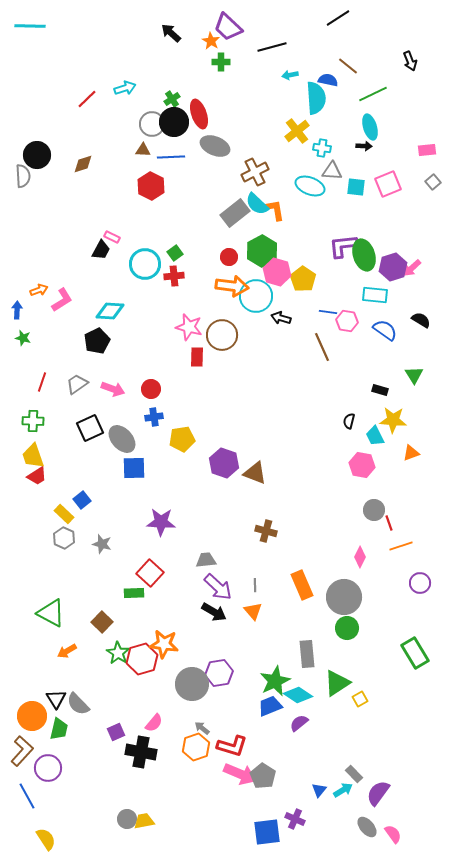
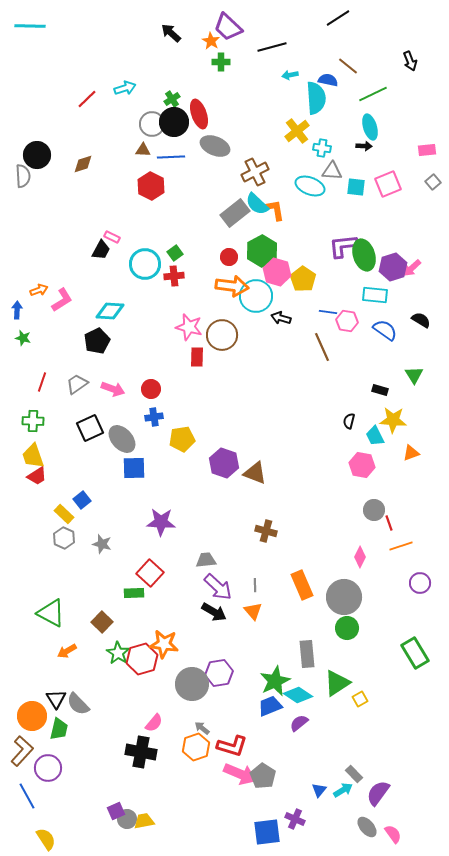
purple square at (116, 732): moved 79 px down
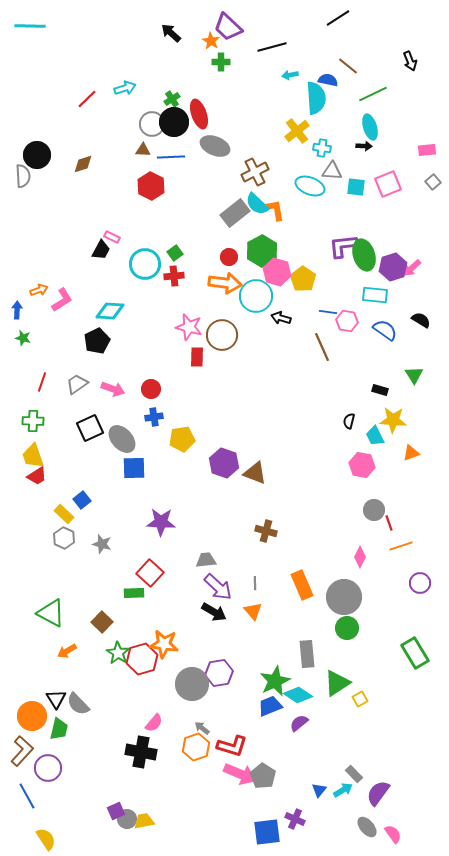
orange arrow at (232, 286): moved 7 px left, 3 px up
gray line at (255, 585): moved 2 px up
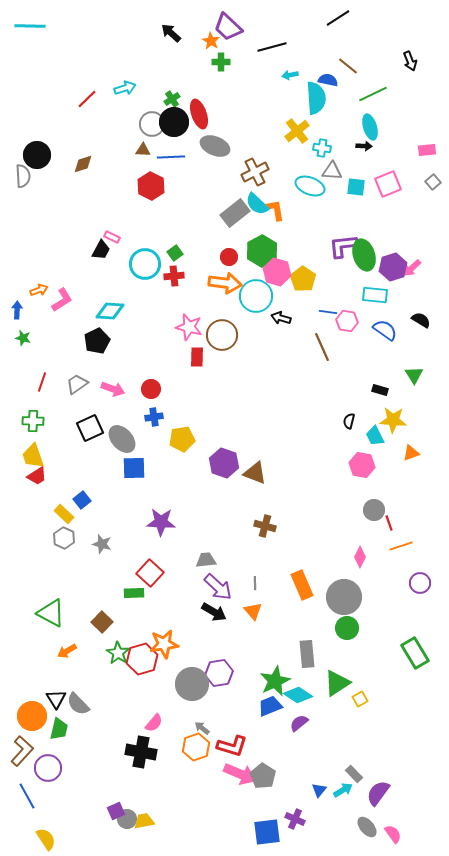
brown cross at (266, 531): moved 1 px left, 5 px up
orange star at (164, 644): rotated 16 degrees counterclockwise
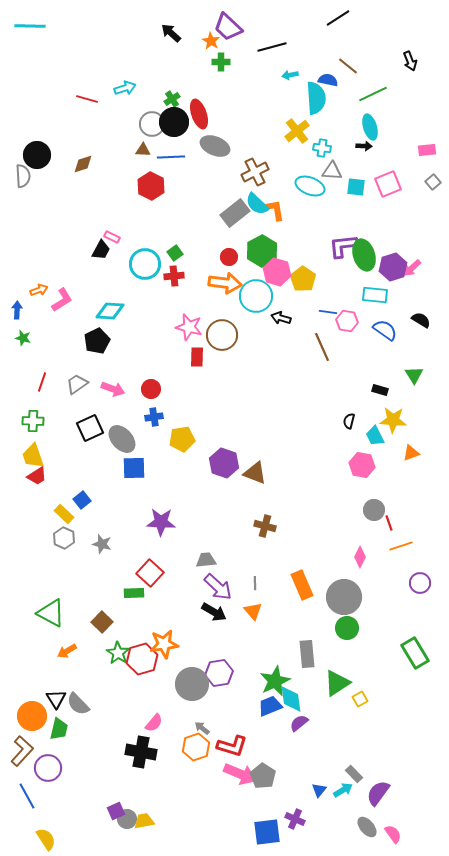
red line at (87, 99): rotated 60 degrees clockwise
cyan diamond at (298, 695): moved 7 px left, 4 px down; rotated 48 degrees clockwise
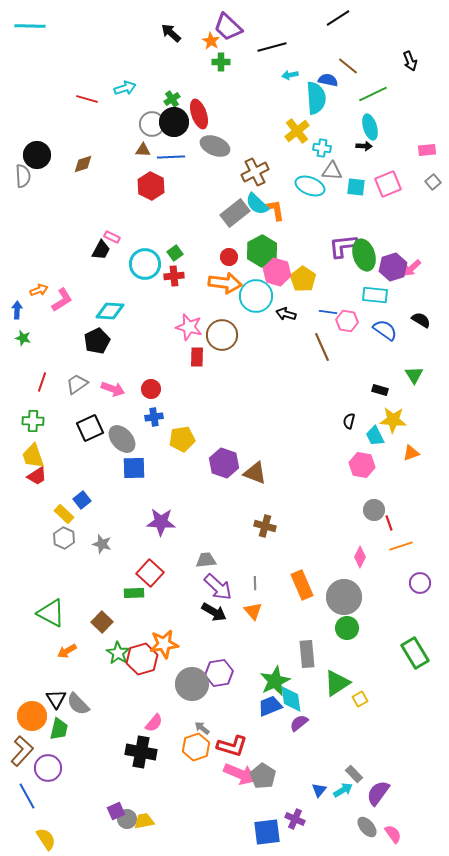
black arrow at (281, 318): moved 5 px right, 4 px up
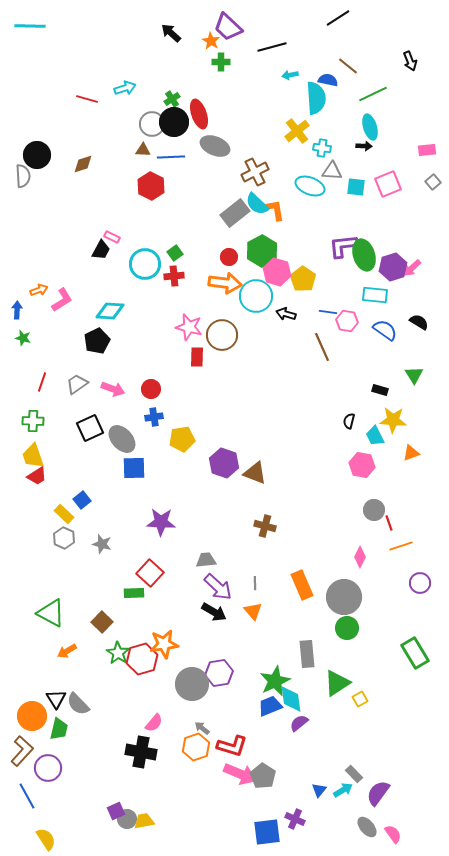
black semicircle at (421, 320): moved 2 px left, 2 px down
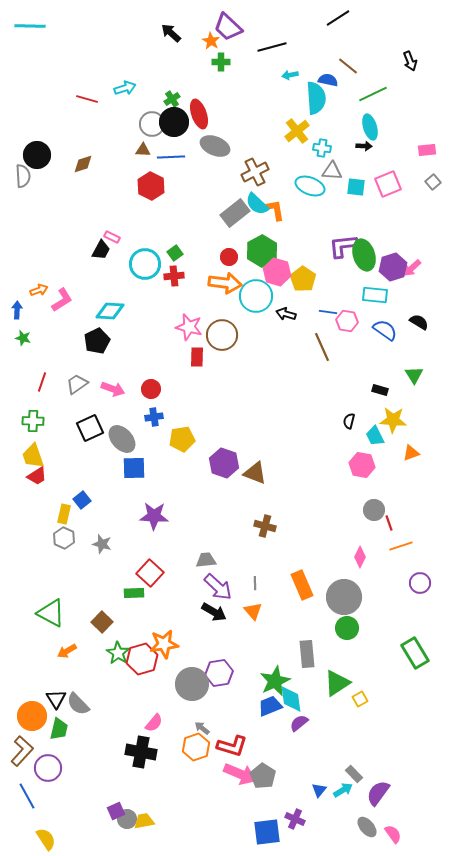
yellow rectangle at (64, 514): rotated 60 degrees clockwise
purple star at (161, 522): moved 7 px left, 6 px up
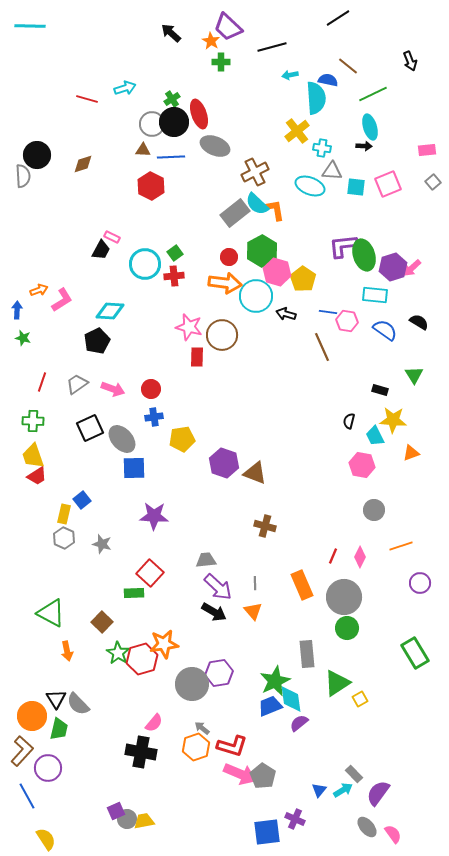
red line at (389, 523): moved 56 px left, 33 px down; rotated 42 degrees clockwise
orange arrow at (67, 651): rotated 72 degrees counterclockwise
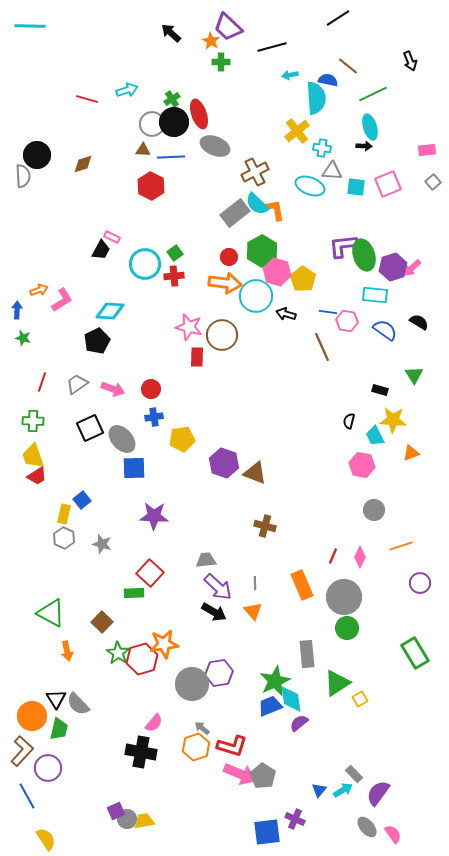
cyan arrow at (125, 88): moved 2 px right, 2 px down
